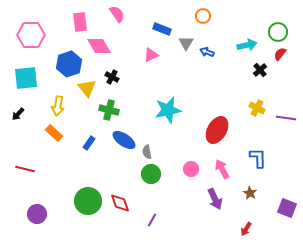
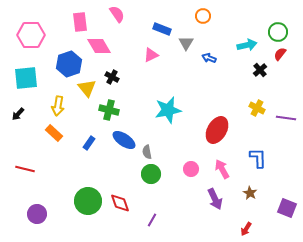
blue arrow at (207, 52): moved 2 px right, 6 px down
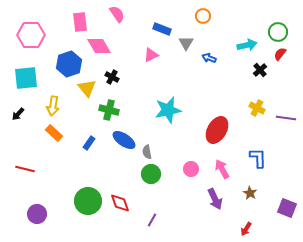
yellow arrow at (58, 106): moved 5 px left
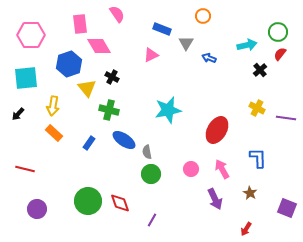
pink rectangle at (80, 22): moved 2 px down
purple circle at (37, 214): moved 5 px up
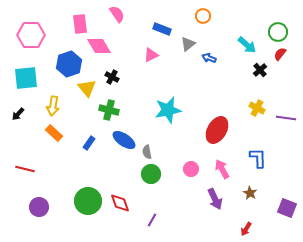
gray triangle at (186, 43): moved 2 px right, 1 px down; rotated 21 degrees clockwise
cyan arrow at (247, 45): rotated 54 degrees clockwise
purple circle at (37, 209): moved 2 px right, 2 px up
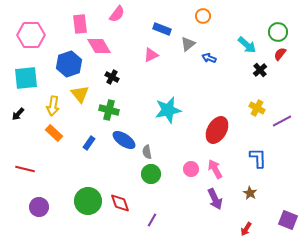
pink semicircle at (117, 14): rotated 72 degrees clockwise
yellow triangle at (87, 88): moved 7 px left, 6 px down
purple line at (286, 118): moved 4 px left, 3 px down; rotated 36 degrees counterclockwise
pink arrow at (222, 169): moved 7 px left
purple square at (287, 208): moved 1 px right, 12 px down
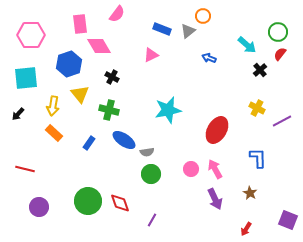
gray triangle at (188, 44): moved 13 px up
gray semicircle at (147, 152): rotated 88 degrees counterclockwise
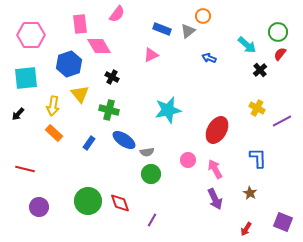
pink circle at (191, 169): moved 3 px left, 9 px up
purple square at (288, 220): moved 5 px left, 2 px down
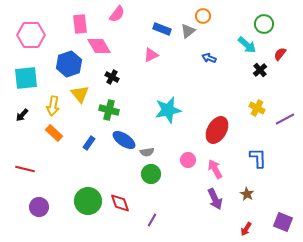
green circle at (278, 32): moved 14 px left, 8 px up
black arrow at (18, 114): moved 4 px right, 1 px down
purple line at (282, 121): moved 3 px right, 2 px up
brown star at (250, 193): moved 3 px left, 1 px down
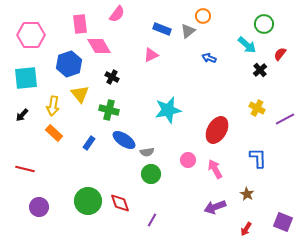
purple arrow at (215, 199): moved 8 px down; rotated 95 degrees clockwise
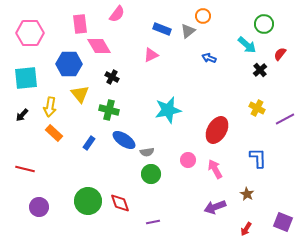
pink hexagon at (31, 35): moved 1 px left, 2 px up
blue hexagon at (69, 64): rotated 20 degrees clockwise
yellow arrow at (53, 106): moved 3 px left, 1 px down
purple line at (152, 220): moved 1 px right, 2 px down; rotated 48 degrees clockwise
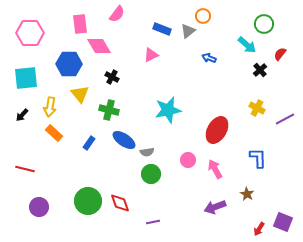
red arrow at (246, 229): moved 13 px right
